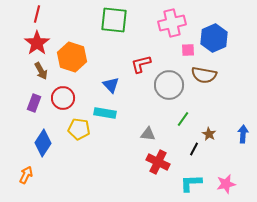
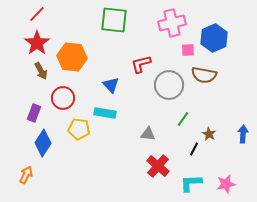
red line: rotated 30 degrees clockwise
orange hexagon: rotated 12 degrees counterclockwise
purple rectangle: moved 10 px down
red cross: moved 4 px down; rotated 15 degrees clockwise
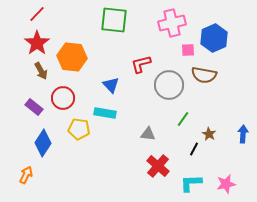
purple rectangle: moved 6 px up; rotated 72 degrees counterclockwise
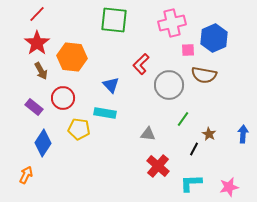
red L-shape: rotated 30 degrees counterclockwise
pink star: moved 3 px right, 3 px down
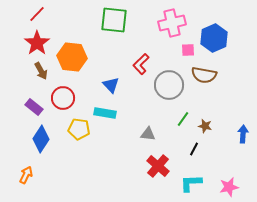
brown star: moved 4 px left, 8 px up; rotated 16 degrees counterclockwise
blue diamond: moved 2 px left, 4 px up
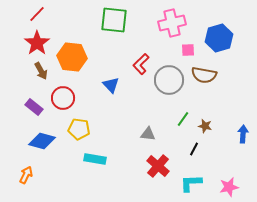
blue hexagon: moved 5 px right; rotated 8 degrees clockwise
gray circle: moved 5 px up
cyan rectangle: moved 10 px left, 46 px down
blue diamond: moved 1 px right, 2 px down; rotated 72 degrees clockwise
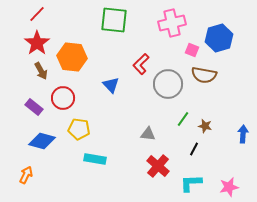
pink square: moved 4 px right; rotated 24 degrees clockwise
gray circle: moved 1 px left, 4 px down
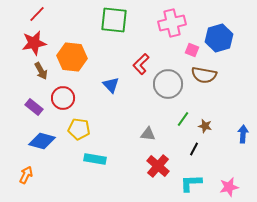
red star: moved 3 px left; rotated 25 degrees clockwise
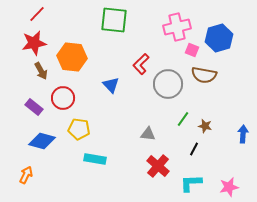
pink cross: moved 5 px right, 4 px down
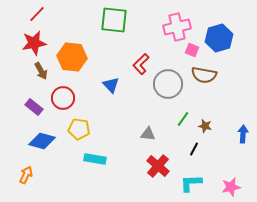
pink star: moved 2 px right
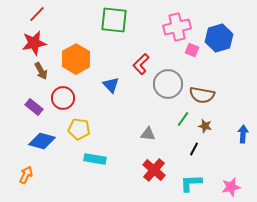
orange hexagon: moved 4 px right, 2 px down; rotated 24 degrees clockwise
brown semicircle: moved 2 px left, 20 px down
red cross: moved 4 px left, 4 px down
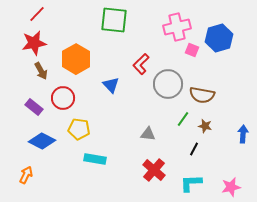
blue diamond: rotated 12 degrees clockwise
